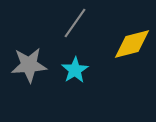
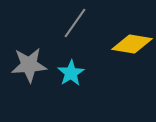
yellow diamond: rotated 24 degrees clockwise
cyan star: moved 4 px left, 3 px down
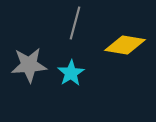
gray line: rotated 20 degrees counterclockwise
yellow diamond: moved 7 px left, 1 px down
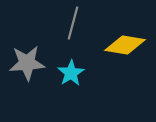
gray line: moved 2 px left
gray star: moved 2 px left, 2 px up
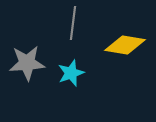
gray line: rotated 8 degrees counterclockwise
cyan star: rotated 12 degrees clockwise
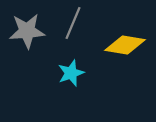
gray line: rotated 16 degrees clockwise
gray star: moved 32 px up
